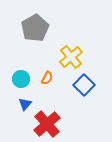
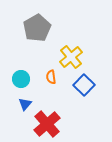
gray pentagon: moved 2 px right
orange semicircle: moved 4 px right, 1 px up; rotated 144 degrees clockwise
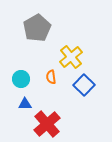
blue triangle: rotated 48 degrees clockwise
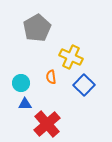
yellow cross: rotated 25 degrees counterclockwise
cyan circle: moved 4 px down
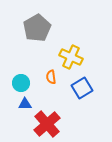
blue square: moved 2 px left, 3 px down; rotated 15 degrees clockwise
